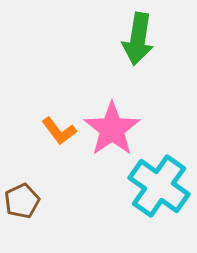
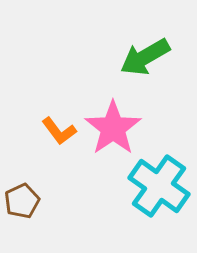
green arrow: moved 7 px right, 18 px down; rotated 51 degrees clockwise
pink star: moved 1 px right, 1 px up
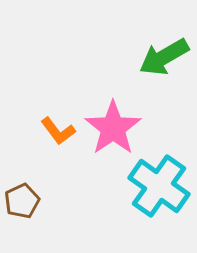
green arrow: moved 19 px right
orange L-shape: moved 1 px left
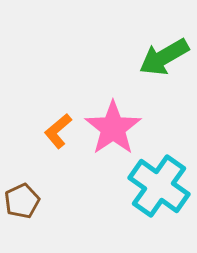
orange L-shape: rotated 87 degrees clockwise
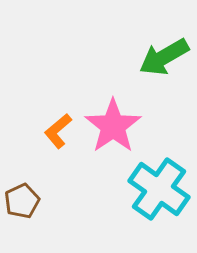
pink star: moved 2 px up
cyan cross: moved 3 px down
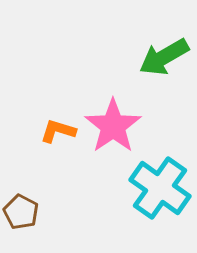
orange L-shape: rotated 57 degrees clockwise
cyan cross: moved 1 px right, 1 px up
brown pentagon: moved 1 px left, 11 px down; rotated 20 degrees counterclockwise
